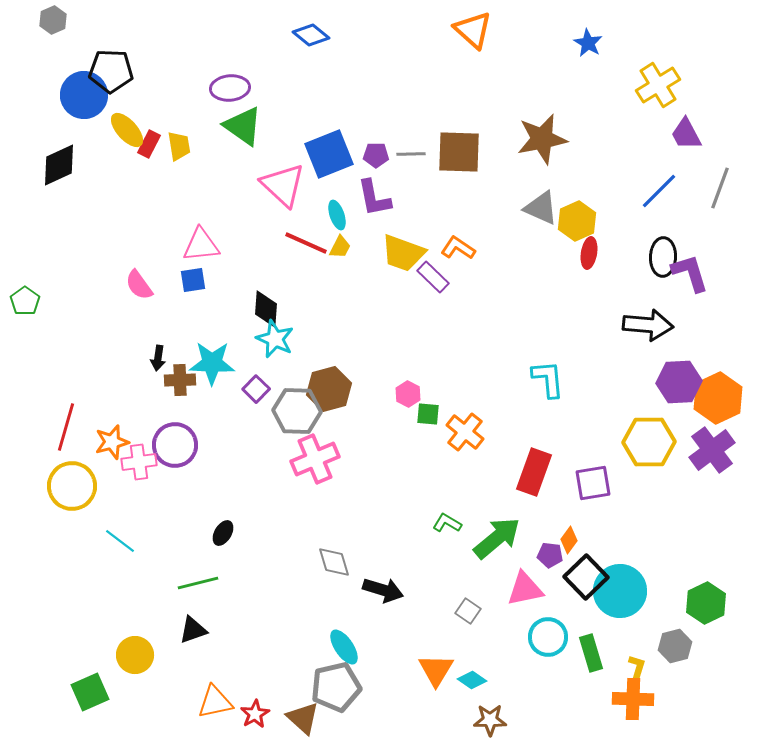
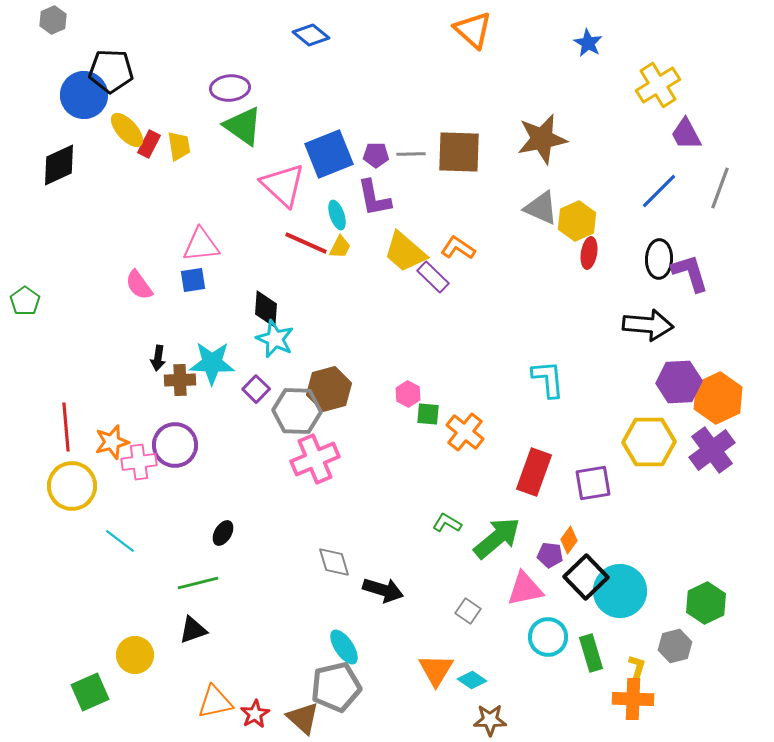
yellow trapezoid at (403, 253): moved 2 px right, 1 px up; rotated 21 degrees clockwise
black ellipse at (663, 257): moved 4 px left, 2 px down
red line at (66, 427): rotated 21 degrees counterclockwise
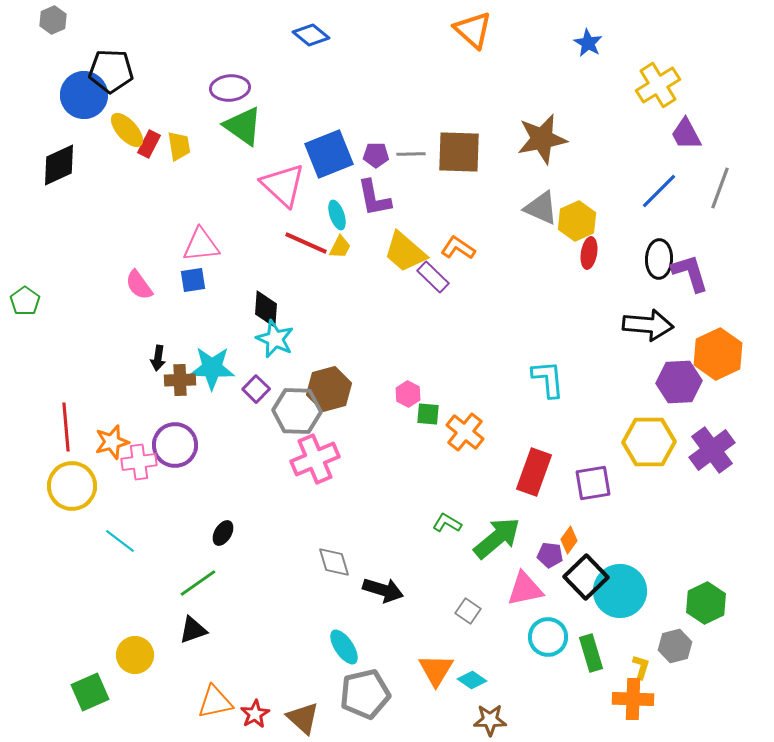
cyan star at (212, 363): moved 5 px down
orange hexagon at (718, 398): moved 44 px up
green line at (198, 583): rotated 21 degrees counterclockwise
yellow L-shape at (637, 667): moved 4 px right
gray pentagon at (336, 687): moved 29 px right, 7 px down
